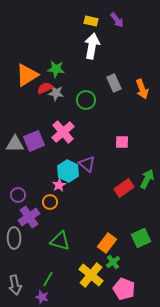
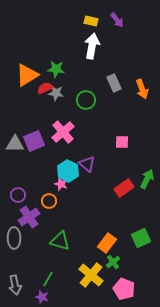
pink star: moved 2 px right, 1 px up; rotated 24 degrees counterclockwise
orange circle: moved 1 px left, 1 px up
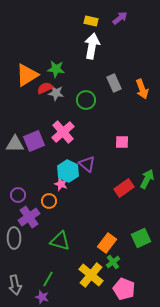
purple arrow: moved 3 px right, 2 px up; rotated 91 degrees counterclockwise
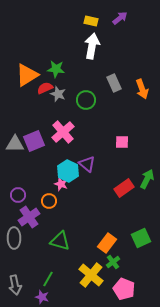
gray star: moved 2 px right, 1 px down; rotated 14 degrees clockwise
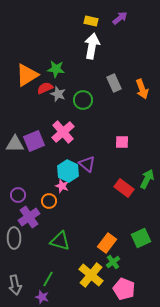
green circle: moved 3 px left
pink star: moved 1 px right, 2 px down
red rectangle: rotated 72 degrees clockwise
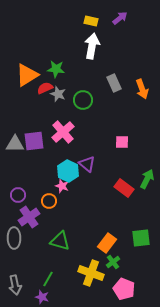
purple square: rotated 15 degrees clockwise
green square: rotated 18 degrees clockwise
yellow cross: moved 2 px up; rotated 20 degrees counterclockwise
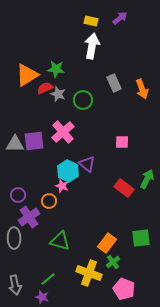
yellow cross: moved 2 px left
green line: rotated 21 degrees clockwise
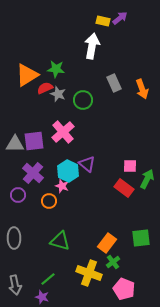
yellow rectangle: moved 12 px right
pink square: moved 8 px right, 24 px down
purple cross: moved 4 px right, 44 px up; rotated 15 degrees counterclockwise
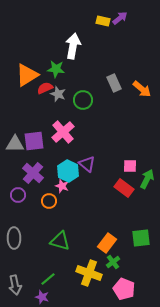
white arrow: moved 19 px left
orange arrow: rotated 30 degrees counterclockwise
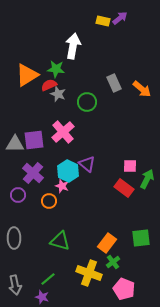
red semicircle: moved 4 px right, 3 px up
green circle: moved 4 px right, 2 px down
purple square: moved 1 px up
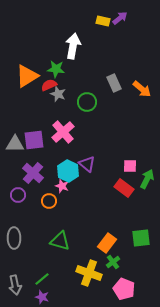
orange triangle: moved 1 px down
green line: moved 6 px left
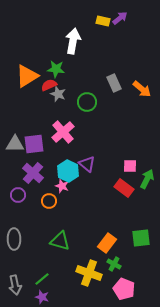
white arrow: moved 5 px up
purple square: moved 4 px down
gray ellipse: moved 1 px down
green cross: moved 1 px right, 2 px down; rotated 24 degrees counterclockwise
